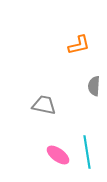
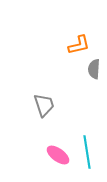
gray semicircle: moved 17 px up
gray trapezoid: rotated 60 degrees clockwise
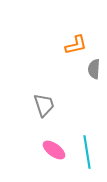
orange L-shape: moved 3 px left
pink ellipse: moved 4 px left, 5 px up
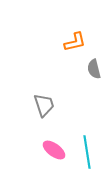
orange L-shape: moved 1 px left, 3 px up
gray semicircle: rotated 18 degrees counterclockwise
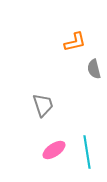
gray trapezoid: moved 1 px left
pink ellipse: rotated 70 degrees counterclockwise
